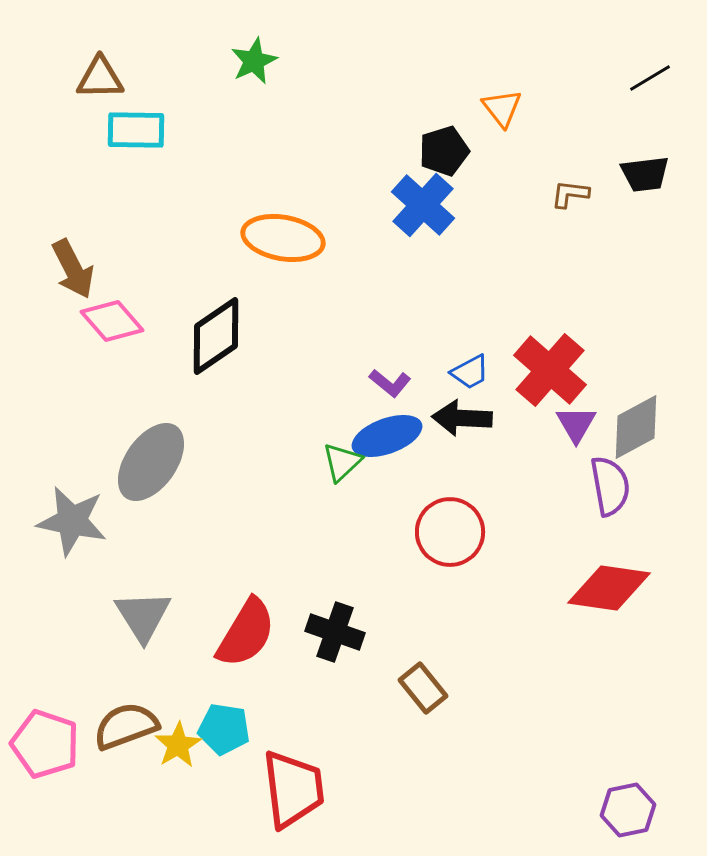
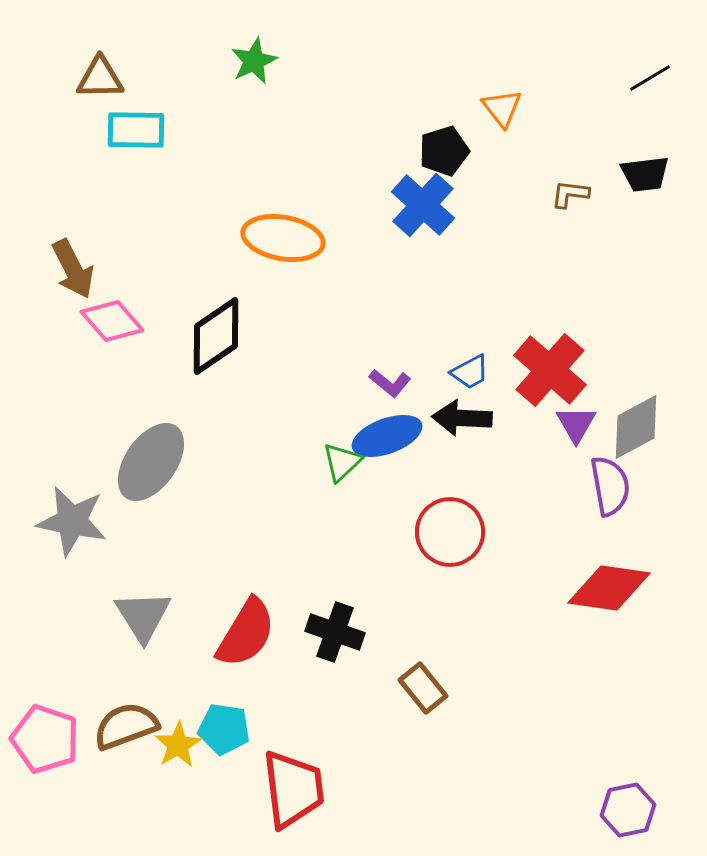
pink pentagon: moved 5 px up
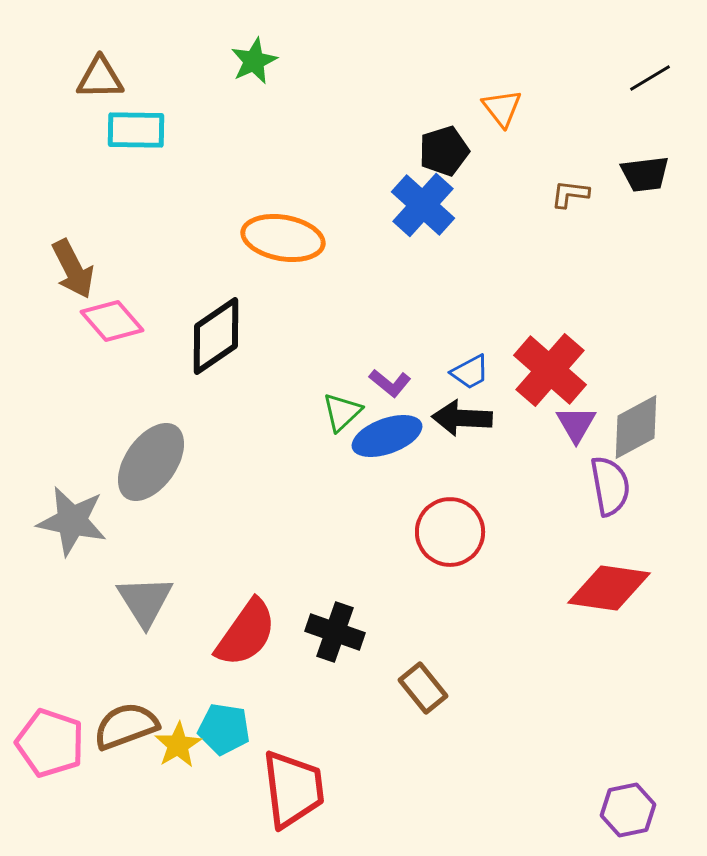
green triangle: moved 50 px up
gray triangle: moved 2 px right, 15 px up
red semicircle: rotated 4 degrees clockwise
pink pentagon: moved 5 px right, 4 px down
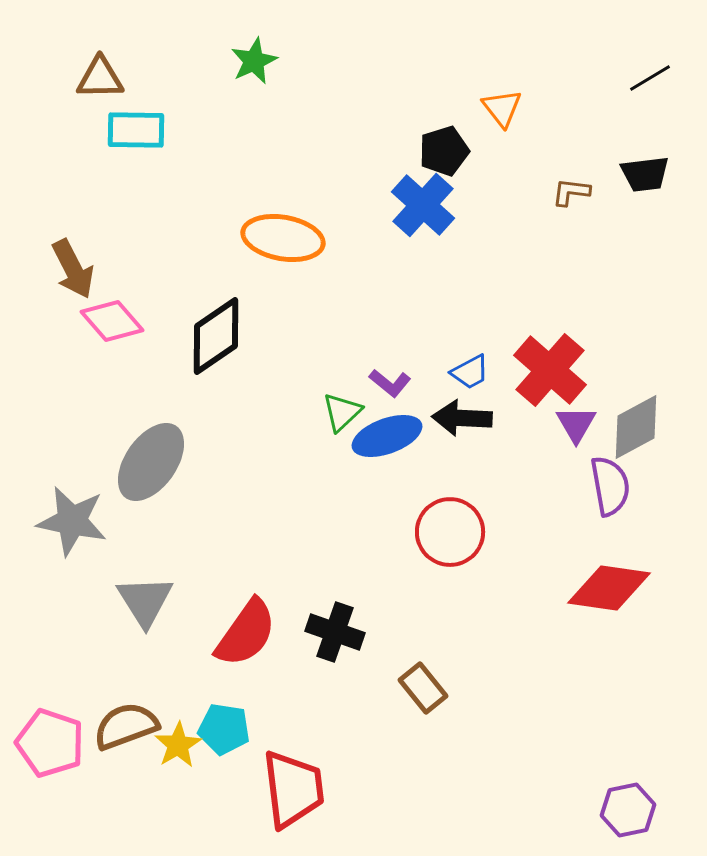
brown L-shape: moved 1 px right, 2 px up
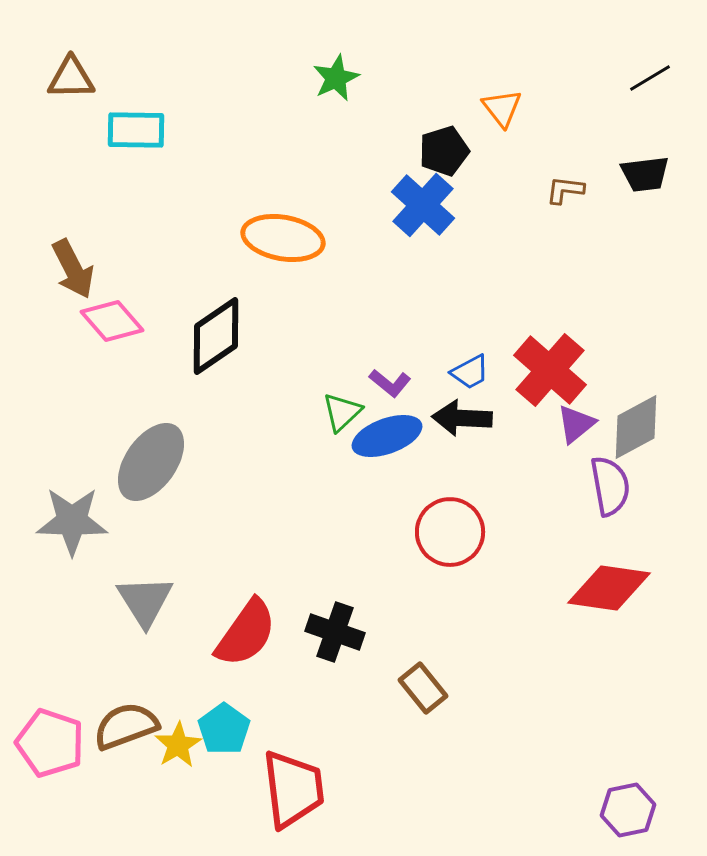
green star: moved 82 px right, 17 px down
brown triangle: moved 29 px left
brown L-shape: moved 6 px left, 2 px up
purple triangle: rotated 21 degrees clockwise
gray star: rotated 10 degrees counterclockwise
cyan pentagon: rotated 27 degrees clockwise
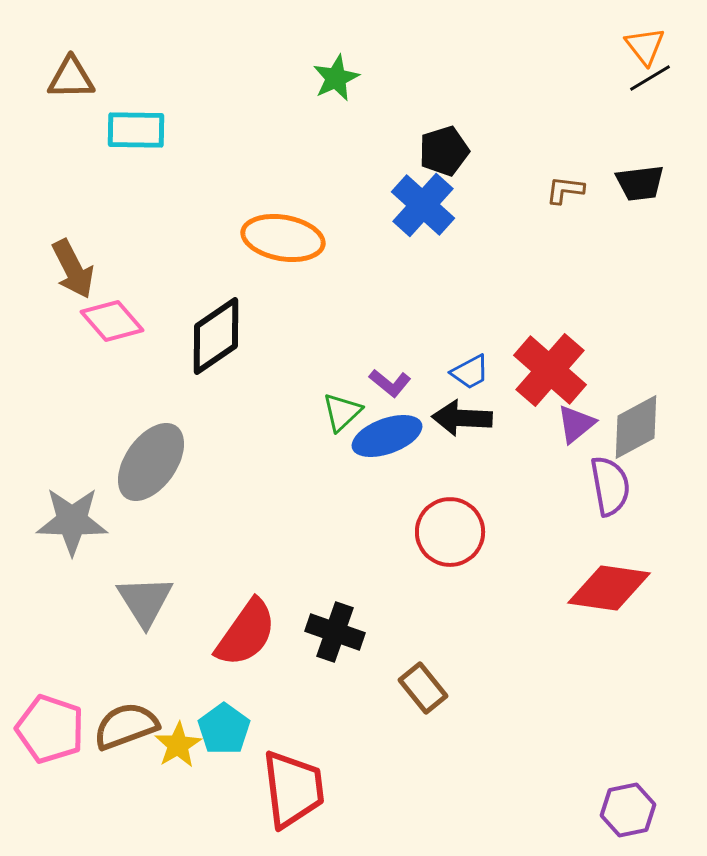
orange triangle: moved 143 px right, 62 px up
black trapezoid: moved 5 px left, 9 px down
pink pentagon: moved 14 px up
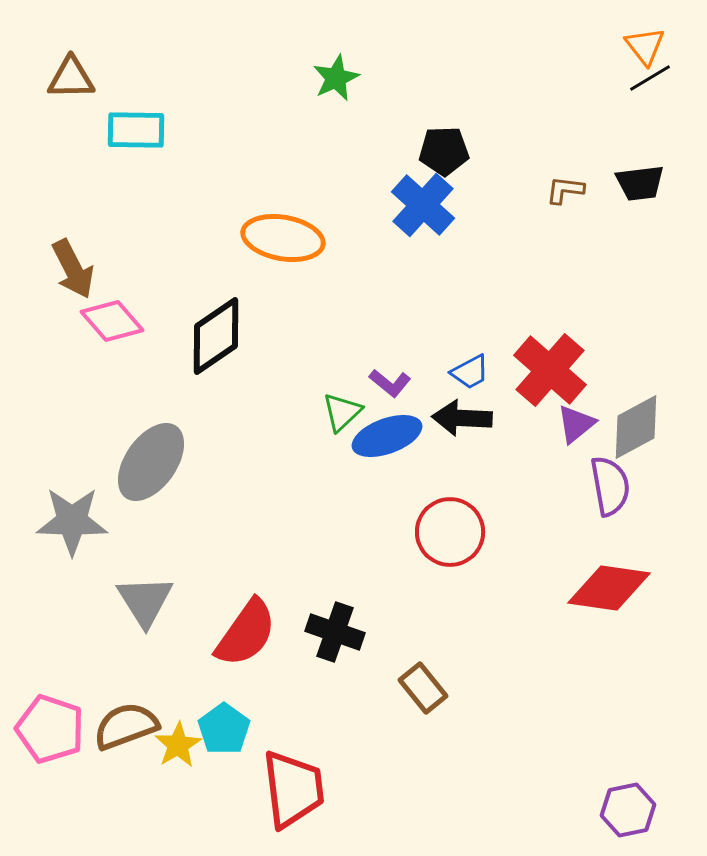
black pentagon: rotated 15 degrees clockwise
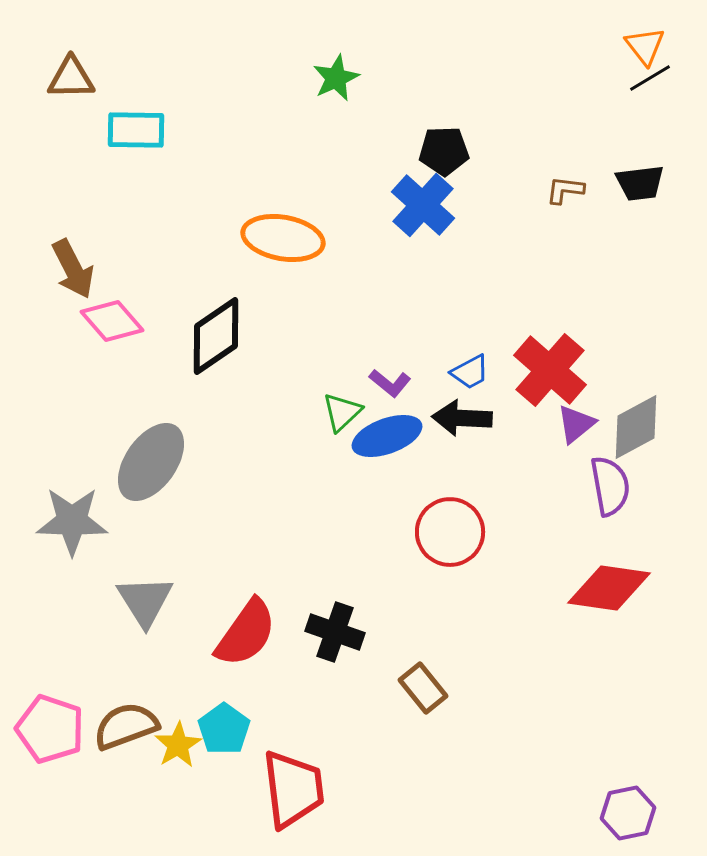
purple hexagon: moved 3 px down
